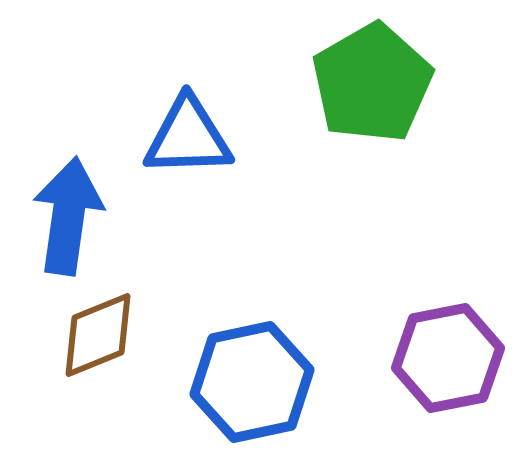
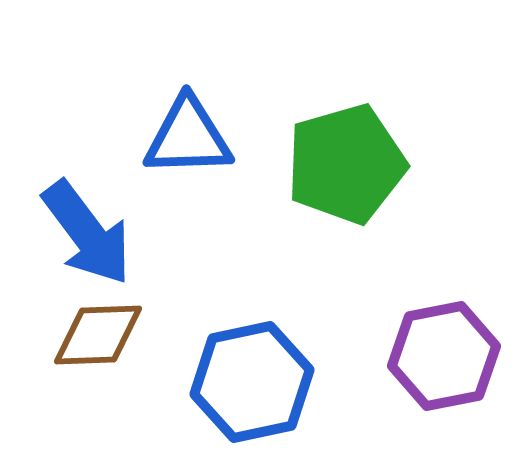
green pentagon: moved 26 px left, 81 px down; rotated 14 degrees clockwise
blue arrow: moved 19 px right, 17 px down; rotated 135 degrees clockwise
brown diamond: rotated 20 degrees clockwise
purple hexagon: moved 4 px left, 2 px up
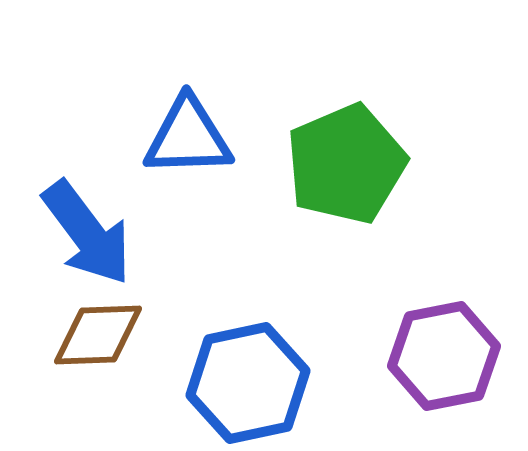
green pentagon: rotated 7 degrees counterclockwise
blue hexagon: moved 4 px left, 1 px down
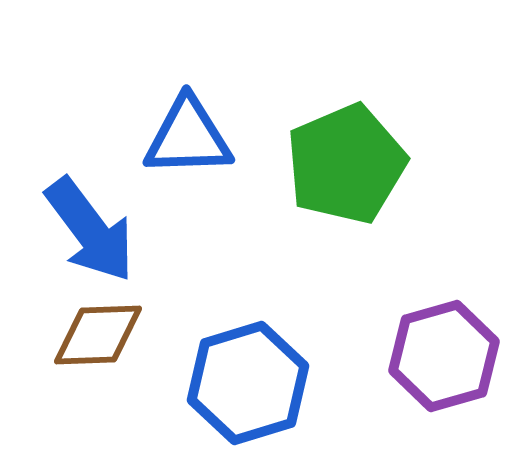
blue arrow: moved 3 px right, 3 px up
purple hexagon: rotated 5 degrees counterclockwise
blue hexagon: rotated 5 degrees counterclockwise
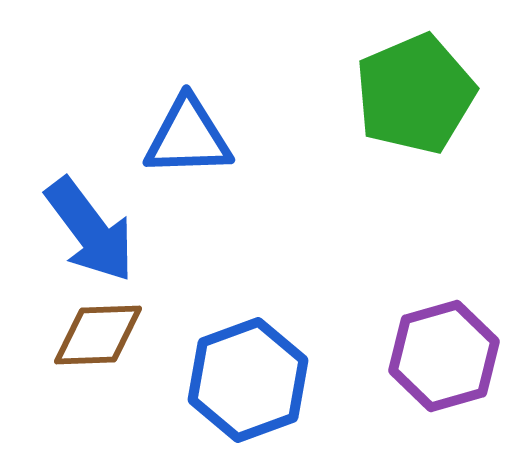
green pentagon: moved 69 px right, 70 px up
blue hexagon: moved 3 px up; rotated 3 degrees counterclockwise
